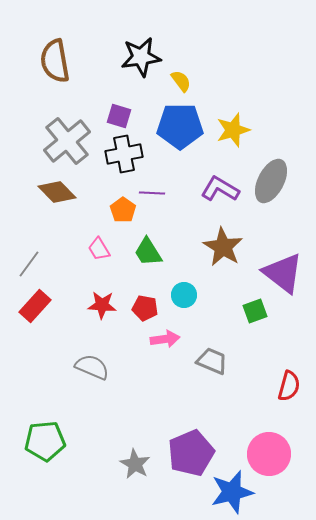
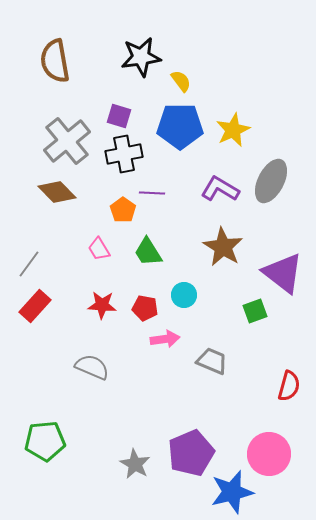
yellow star: rotated 8 degrees counterclockwise
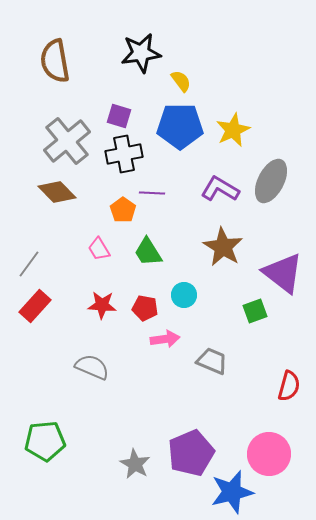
black star: moved 4 px up
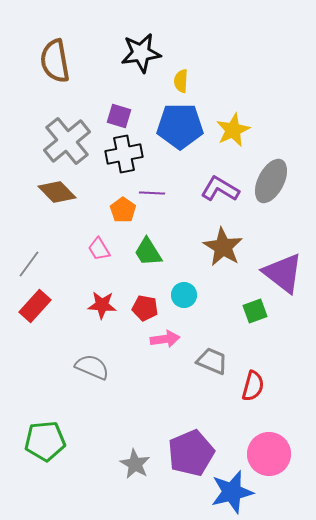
yellow semicircle: rotated 140 degrees counterclockwise
red semicircle: moved 36 px left
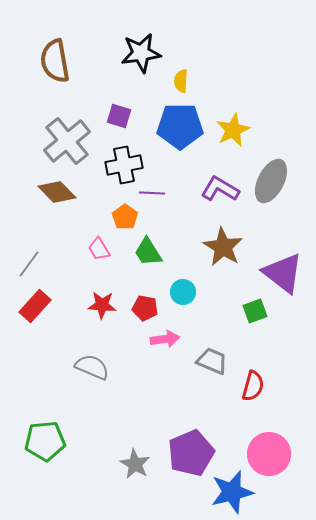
black cross: moved 11 px down
orange pentagon: moved 2 px right, 7 px down
cyan circle: moved 1 px left, 3 px up
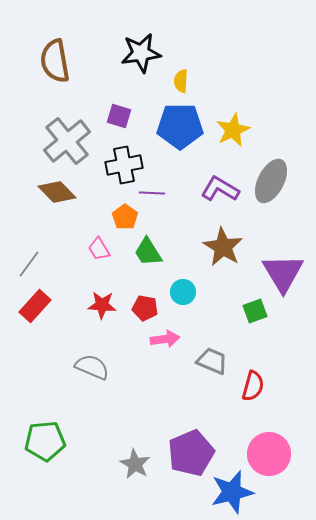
purple triangle: rotated 21 degrees clockwise
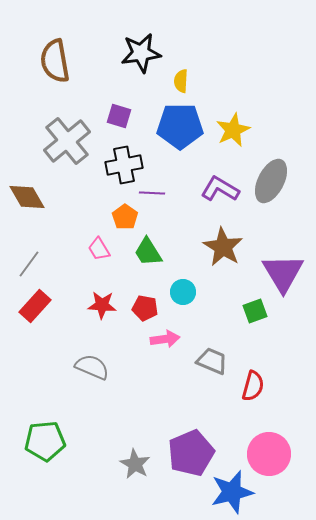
brown diamond: moved 30 px left, 5 px down; rotated 15 degrees clockwise
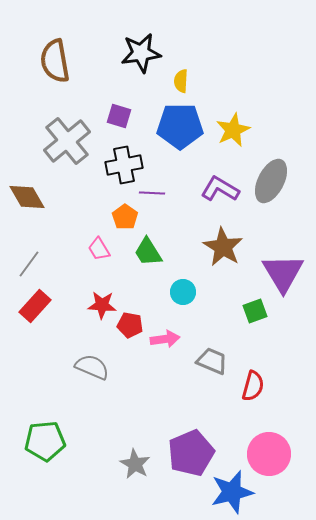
red pentagon: moved 15 px left, 17 px down
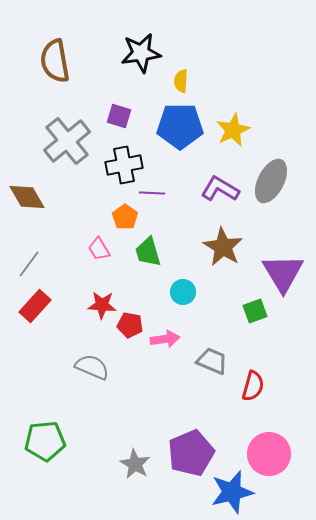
green trapezoid: rotated 16 degrees clockwise
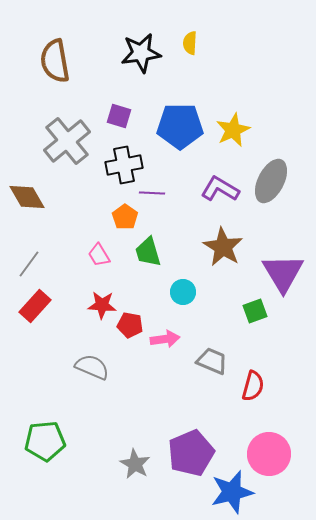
yellow semicircle: moved 9 px right, 38 px up
pink trapezoid: moved 6 px down
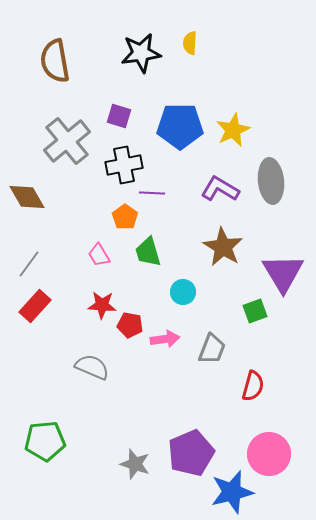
gray ellipse: rotated 33 degrees counterclockwise
gray trapezoid: moved 12 px up; rotated 88 degrees clockwise
gray star: rotated 12 degrees counterclockwise
